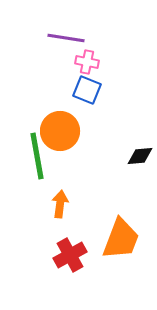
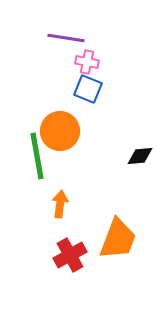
blue square: moved 1 px right, 1 px up
orange trapezoid: moved 3 px left
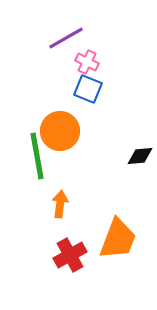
purple line: rotated 39 degrees counterclockwise
pink cross: rotated 15 degrees clockwise
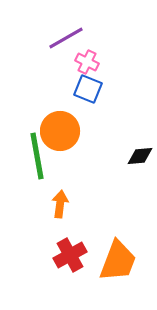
orange trapezoid: moved 22 px down
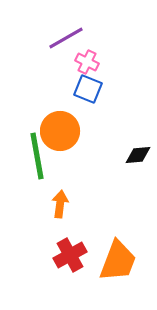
black diamond: moved 2 px left, 1 px up
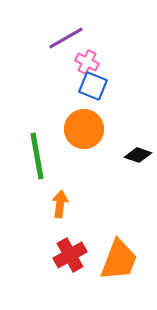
blue square: moved 5 px right, 3 px up
orange circle: moved 24 px right, 2 px up
black diamond: rotated 24 degrees clockwise
orange trapezoid: moved 1 px right, 1 px up
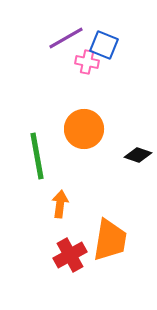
pink cross: rotated 15 degrees counterclockwise
blue square: moved 11 px right, 41 px up
orange trapezoid: moved 9 px left, 20 px up; rotated 12 degrees counterclockwise
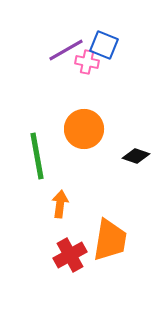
purple line: moved 12 px down
black diamond: moved 2 px left, 1 px down
